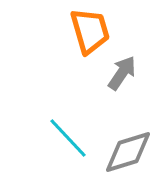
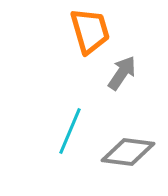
cyan line: moved 2 px right, 7 px up; rotated 66 degrees clockwise
gray diamond: rotated 24 degrees clockwise
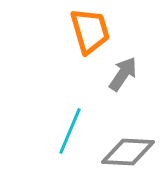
gray arrow: moved 1 px right, 1 px down
gray diamond: rotated 4 degrees counterclockwise
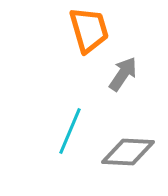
orange trapezoid: moved 1 px left, 1 px up
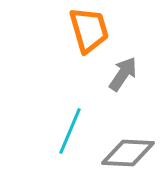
gray diamond: moved 1 px down
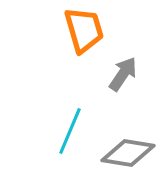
orange trapezoid: moved 5 px left
gray diamond: rotated 6 degrees clockwise
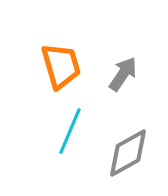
orange trapezoid: moved 23 px left, 36 px down
gray diamond: rotated 38 degrees counterclockwise
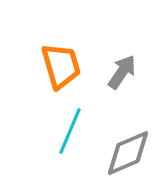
gray arrow: moved 1 px left, 2 px up
gray diamond: rotated 6 degrees clockwise
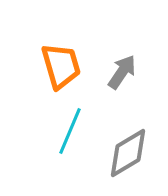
gray diamond: rotated 8 degrees counterclockwise
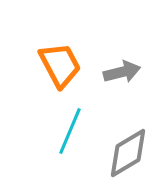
orange trapezoid: moved 1 px left, 1 px up; rotated 12 degrees counterclockwise
gray arrow: rotated 42 degrees clockwise
